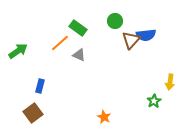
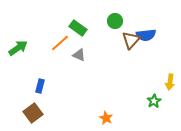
green arrow: moved 3 px up
orange star: moved 2 px right, 1 px down
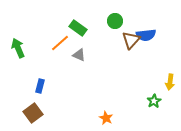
green arrow: rotated 78 degrees counterclockwise
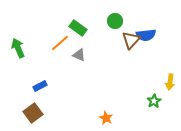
blue rectangle: rotated 48 degrees clockwise
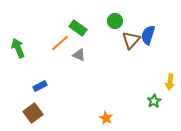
blue semicircle: moved 2 px right; rotated 114 degrees clockwise
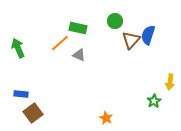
green rectangle: rotated 24 degrees counterclockwise
blue rectangle: moved 19 px left, 8 px down; rotated 32 degrees clockwise
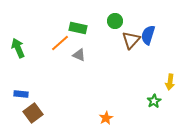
orange star: rotated 16 degrees clockwise
